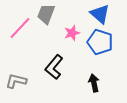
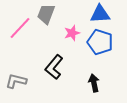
blue triangle: rotated 45 degrees counterclockwise
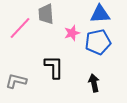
gray trapezoid: rotated 25 degrees counterclockwise
blue pentagon: moved 2 px left; rotated 30 degrees counterclockwise
black L-shape: rotated 140 degrees clockwise
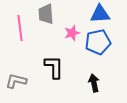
pink line: rotated 50 degrees counterclockwise
